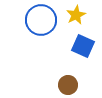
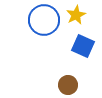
blue circle: moved 3 px right
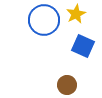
yellow star: moved 1 px up
brown circle: moved 1 px left
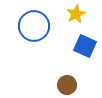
blue circle: moved 10 px left, 6 px down
blue square: moved 2 px right
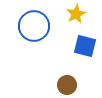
blue square: rotated 10 degrees counterclockwise
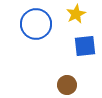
blue circle: moved 2 px right, 2 px up
blue square: rotated 20 degrees counterclockwise
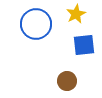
blue square: moved 1 px left, 1 px up
brown circle: moved 4 px up
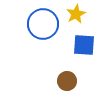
blue circle: moved 7 px right
blue square: rotated 10 degrees clockwise
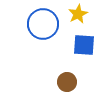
yellow star: moved 2 px right
brown circle: moved 1 px down
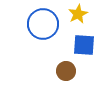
brown circle: moved 1 px left, 11 px up
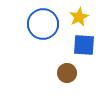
yellow star: moved 1 px right, 3 px down
brown circle: moved 1 px right, 2 px down
